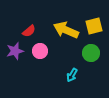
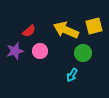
green circle: moved 8 px left
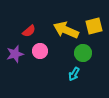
purple star: moved 3 px down
cyan arrow: moved 2 px right, 1 px up
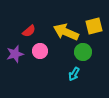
yellow arrow: moved 2 px down
green circle: moved 1 px up
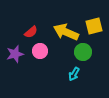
red semicircle: moved 2 px right, 1 px down
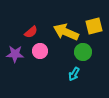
purple star: rotated 18 degrees clockwise
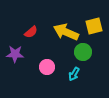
pink circle: moved 7 px right, 16 px down
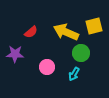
green circle: moved 2 px left, 1 px down
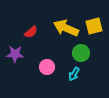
yellow arrow: moved 4 px up
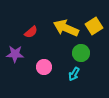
yellow square: rotated 18 degrees counterclockwise
pink circle: moved 3 px left
